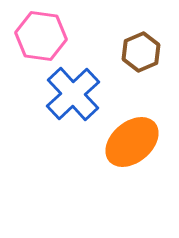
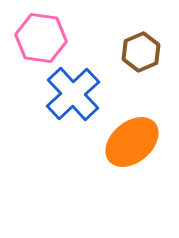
pink hexagon: moved 2 px down
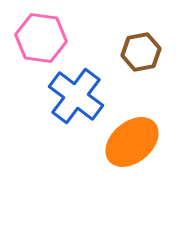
brown hexagon: rotated 12 degrees clockwise
blue cross: moved 3 px right, 2 px down; rotated 10 degrees counterclockwise
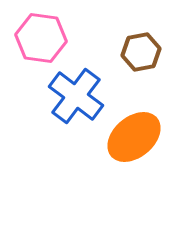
orange ellipse: moved 2 px right, 5 px up
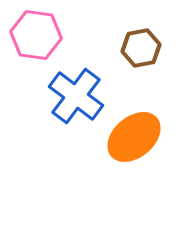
pink hexagon: moved 5 px left, 3 px up
brown hexagon: moved 4 px up
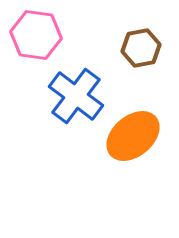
orange ellipse: moved 1 px left, 1 px up
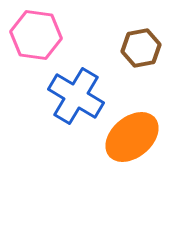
blue cross: rotated 6 degrees counterclockwise
orange ellipse: moved 1 px left, 1 px down
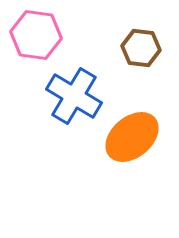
brown hexagon: rotated 18 degrees clockwise
blue cross: moved 2 px left
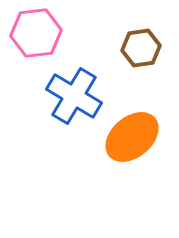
pink hexagon: moved 2 px up; rotated 15 degrees counterclockwise
brown hexagon: rotated 15 degrees counterclockwise
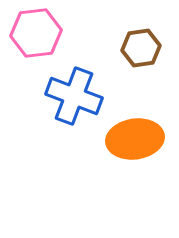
blue cross: rotated 10 degrees counterclockwise
orange ellipse: moved 3 px right, 2 px down; rotated 32 degrees clockwise
